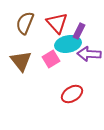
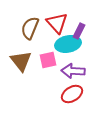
brown semicircle: moved 5 px right, 5 px down
purple arrow: moved 16 px left, 17 px down
pink square: moved 3 px left, 1 px down; rotated 18 degrees clockwise
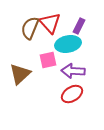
red triangle: moved 7 px left
purple rectangle: moved 5 px up
brown triangle: moved 1 px left, 13 px down; rotated 25 degrees clockwise
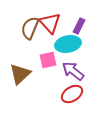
purple arrow: rotated 35 degrees clockwise
